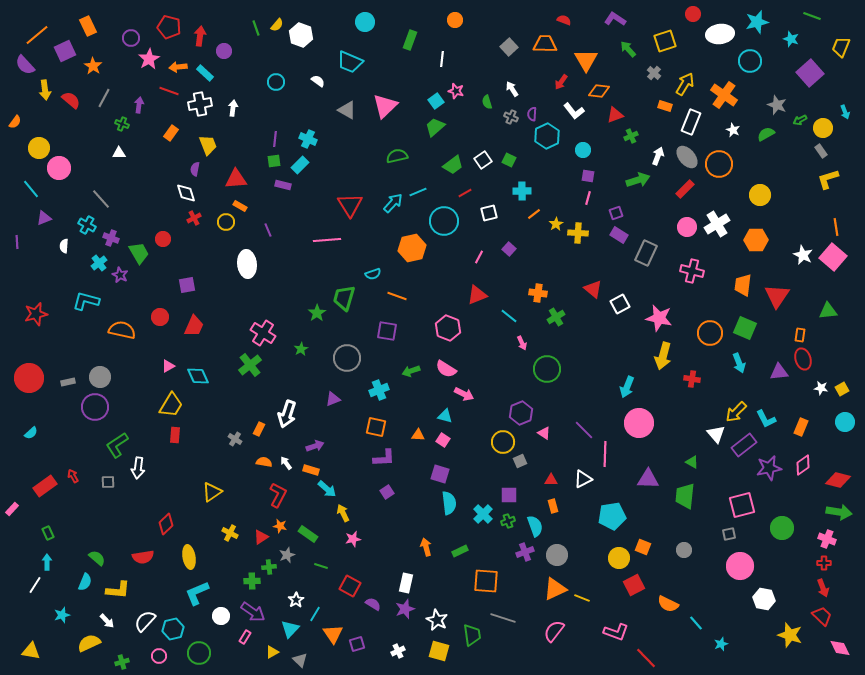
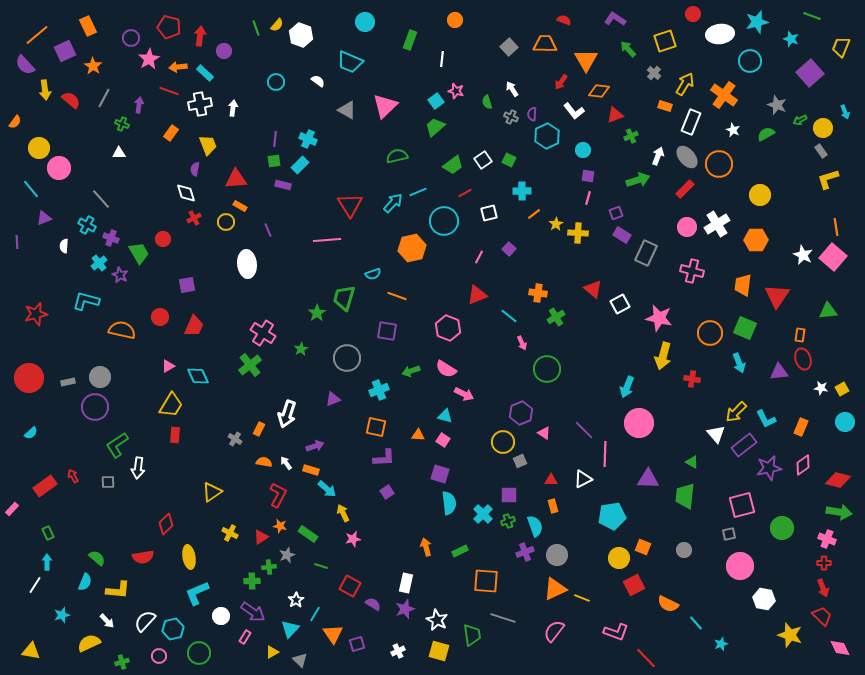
purple rectangle at (619, 235): moved 3 px right
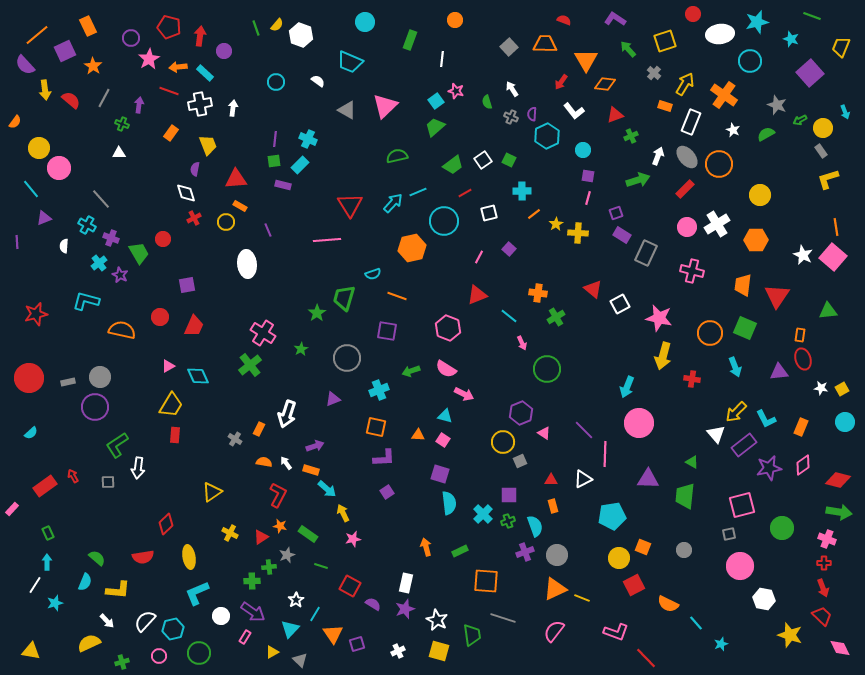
orange diamond at (599, 91): moved 6 px right, 7 px up
cyan arrow at (739, 363): moved 4 px left, 4 px down
cyan star at (62, 615): moved 7 px left, 12 px up
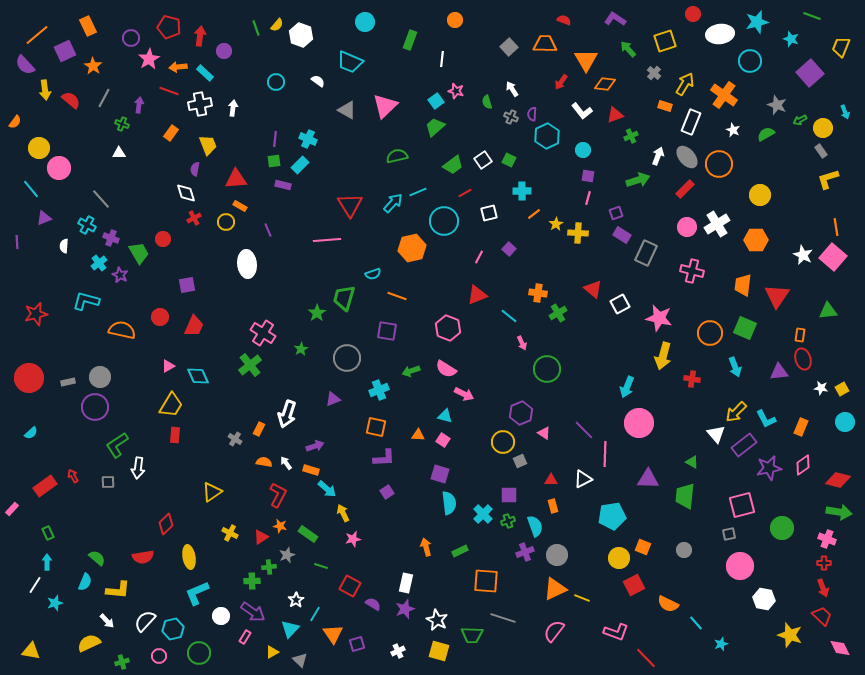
white L-shape at (574, 111): moved 8 px right
green cross at (556, 317): moved 2 px right, 4 px up
green trapezoid at (472, 635): rotated 100 degrees clockwise
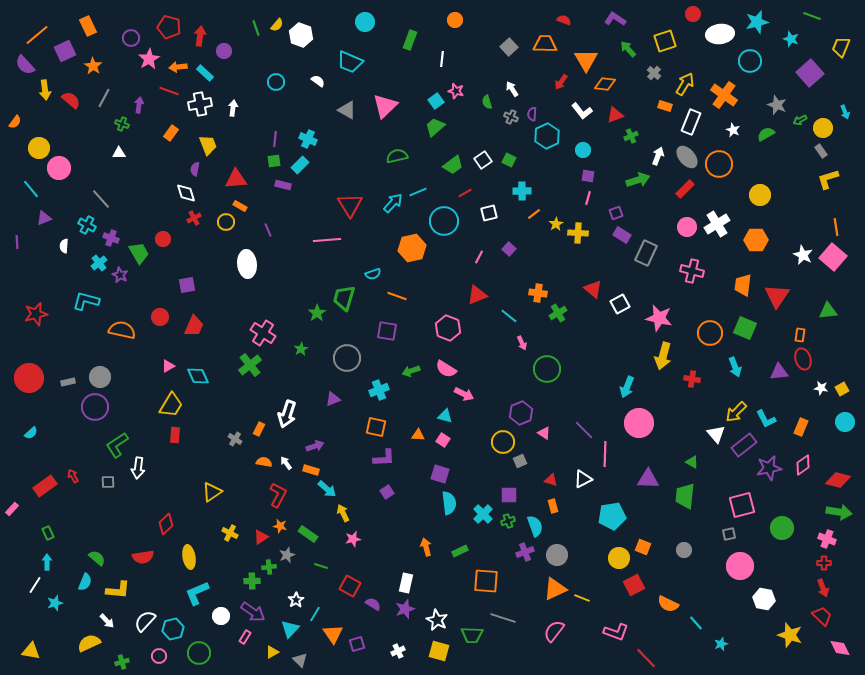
red triangle at (551, 480): rotated 16 degrees clockwise
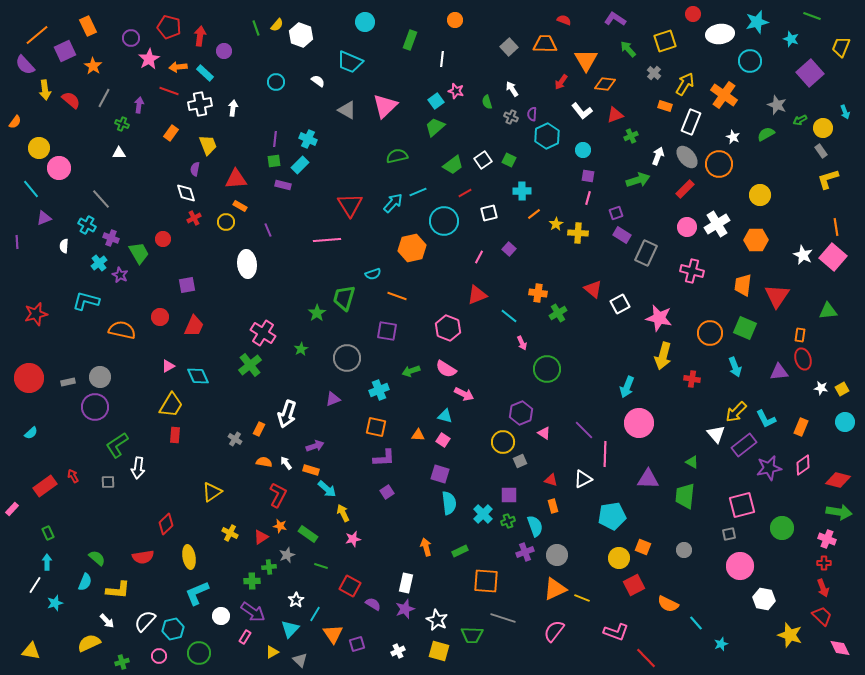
white star at (733, 130): moved 7 px down
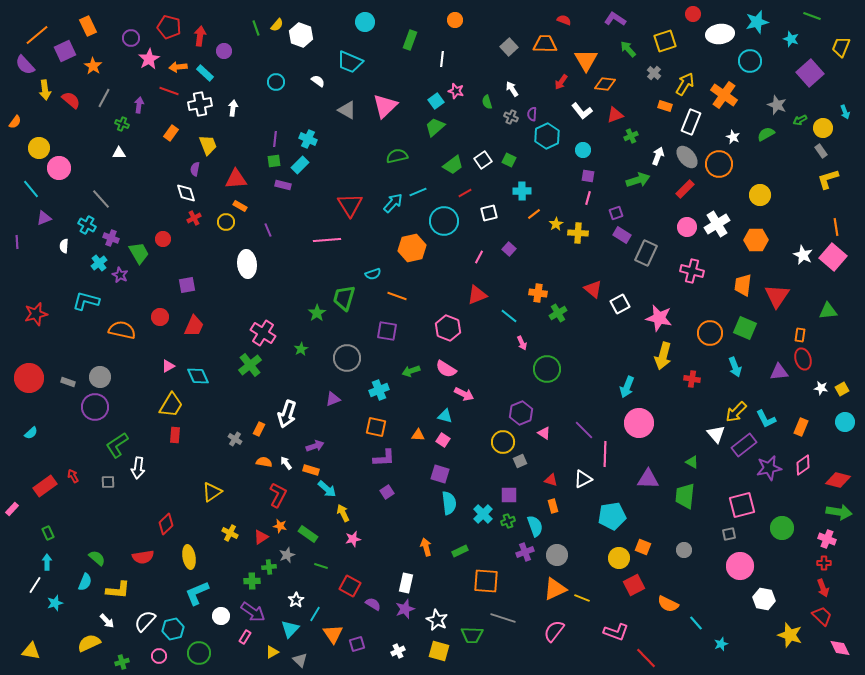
gray rectangle at (68, 382): rotated 32 degrees clockwise
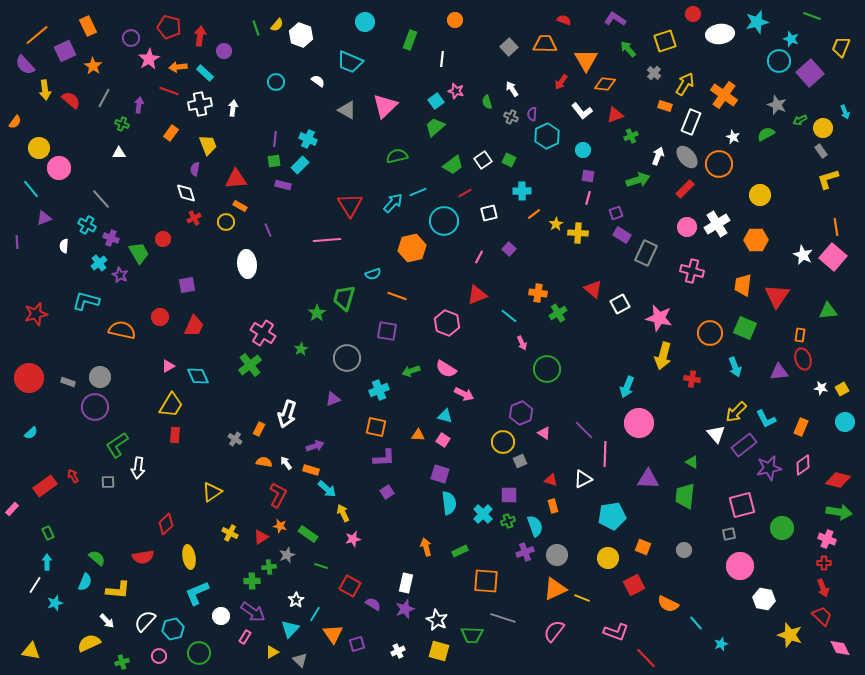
cyan circle at (750, 61): moved 29 px right
pink hexagon at (448, 328): moved 1 px left, 5 px up
yellow circle at (619, 558): moved 11 px left
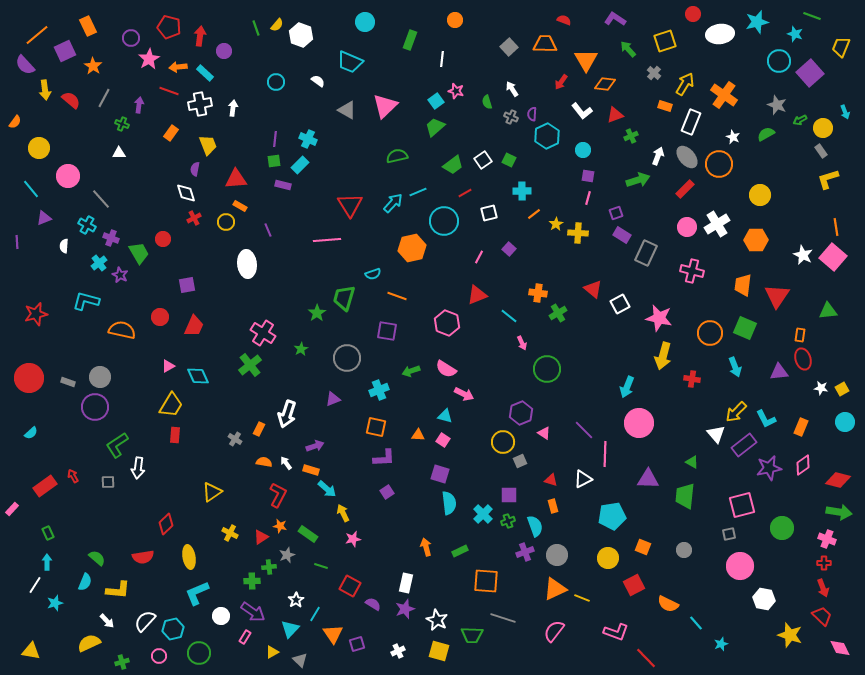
cyan star at (791, 39): moved 4 px right, 5 px up
pink circle at (59, 168): moved 9 px right, 8 px down
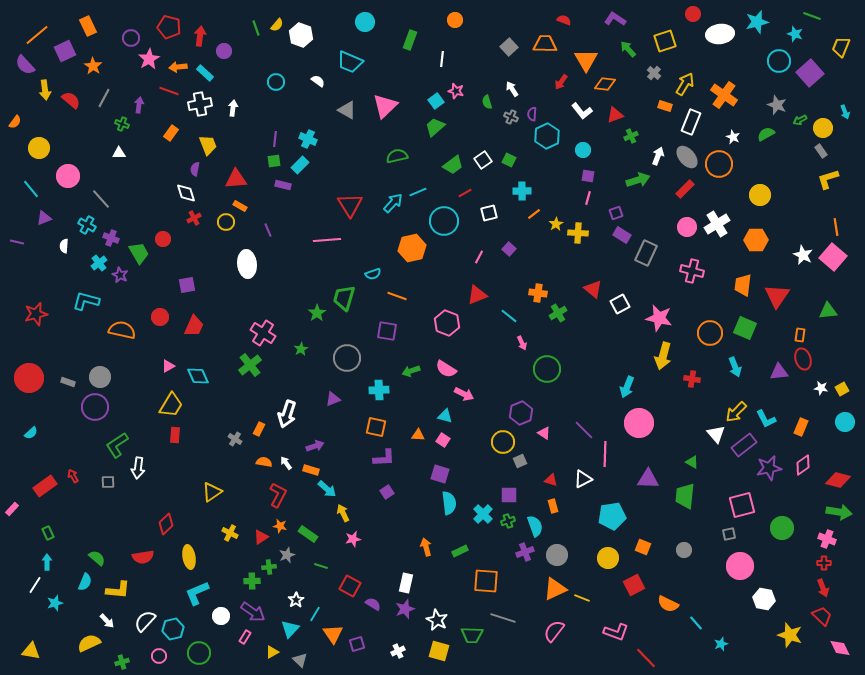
purple line at (17, 242): rotated 72 degrees counterclockwise
cyan cross at (379, 390): rotated 18 degrees clockwise
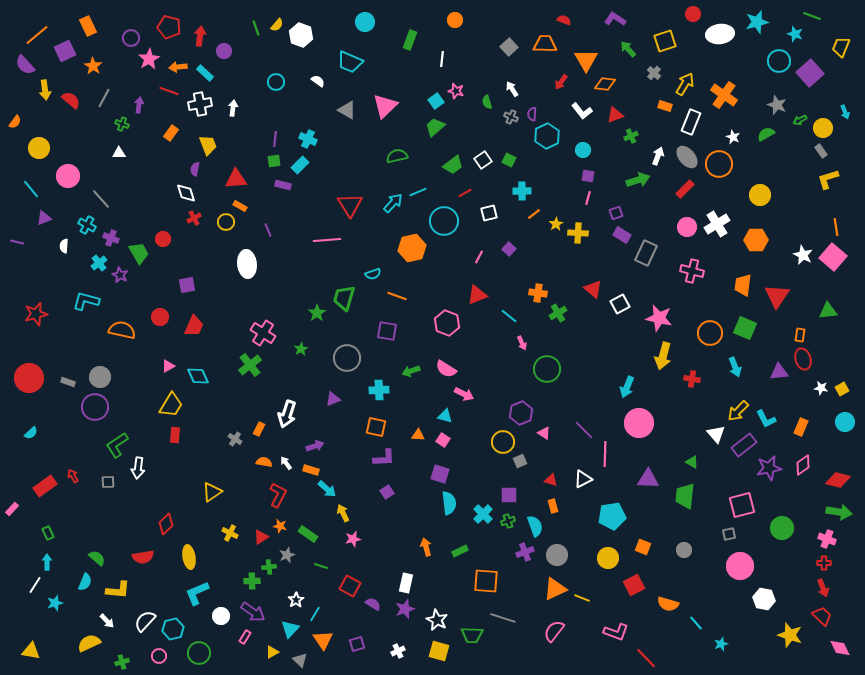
yellow arrow at (736, 412): moved 2 px right, 1 px up
orange semicircle at (668, 604): rotated 10 degrees counterclockwise
orange triangle at (333, 634): moved 10 px left, 6 px down
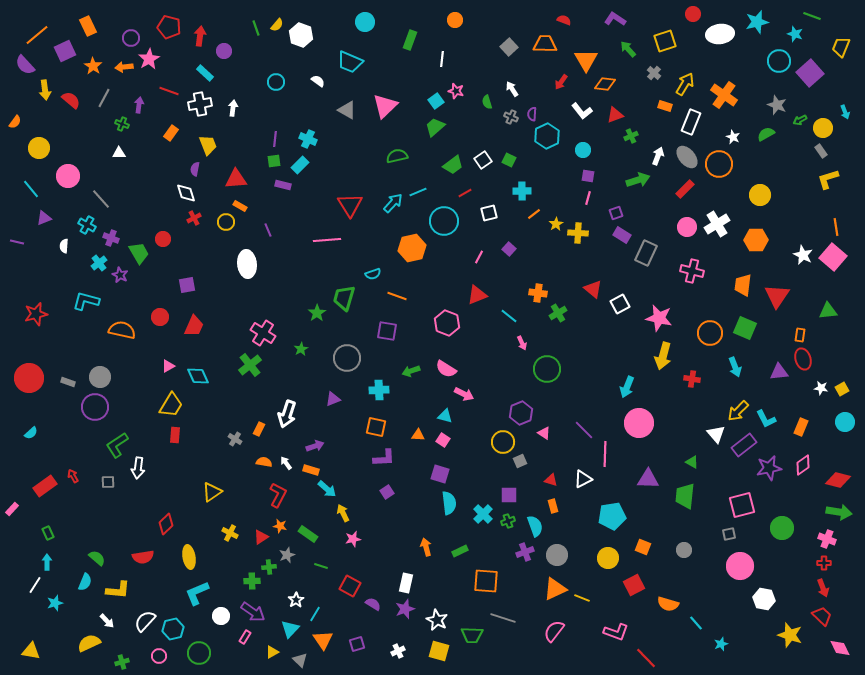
orange arrow at (178, 67): moved 54 px left
